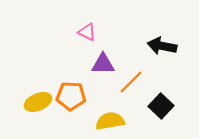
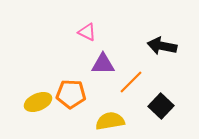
orange pentagon: moved 2 px up
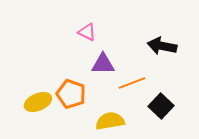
orange line: moved 1 px right, 1 px down; rotated 24 degrees clockwise
orange pentagon: rotated 16 degrees clockwise
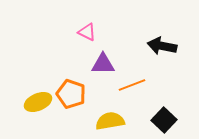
orange line: moved 2 px down
black square: moved 3 px right, 14 px down
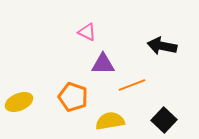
orange pentagon: moved 2 px right, 3 px down
yellow ellipse: moved 19 px left
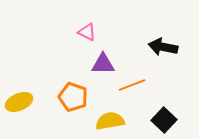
black arrow: moved 1 px right, 1 px down
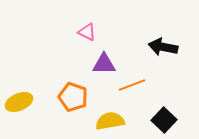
purple triangle: moved 1 px right
